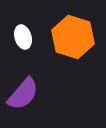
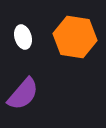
orange hexagon: moved 2 px right; rotated 9 degrees counterclockwise
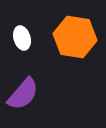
white ellipse: moved 1 px left, 1 px down
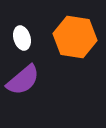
purple semicircle: moved 14 px up; rotated 9 degrees clockwise
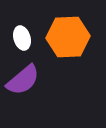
orange hexagon: moved 7 px left; rotated 12 degrees counterclockwise
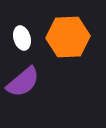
purple semicircle: moved 2 px down
